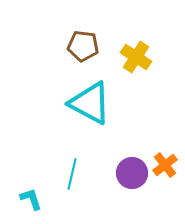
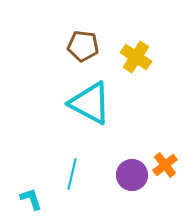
purple circle: moved 2 px down
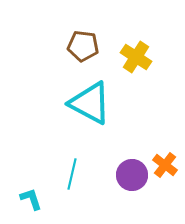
orange cross: rotated 15 degrees counterclockwise
